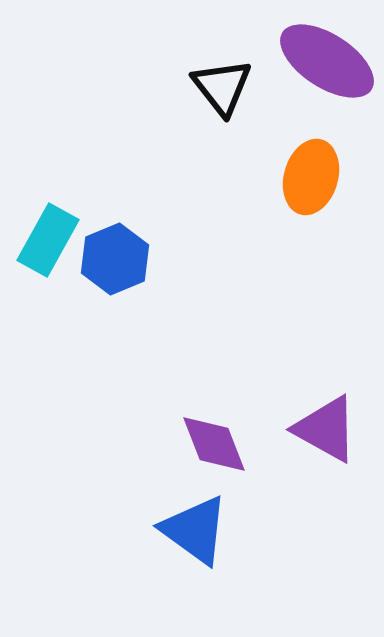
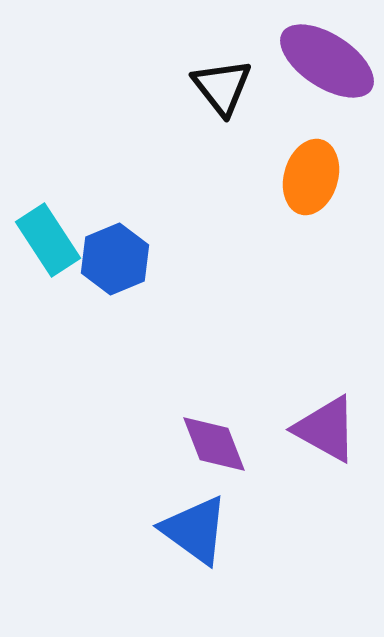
cyan rectangle: rotated 62 degrees counterclockwise
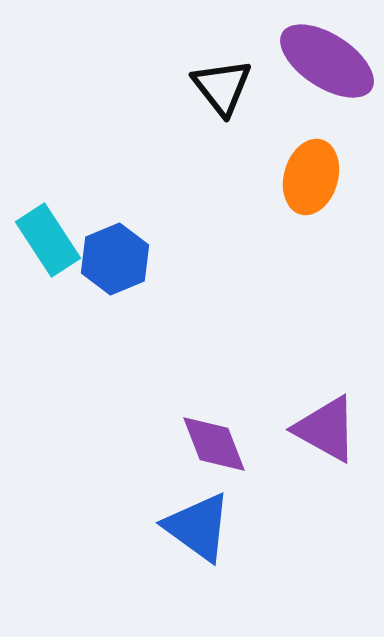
blue triangle: moved 3 px right, 3 px up
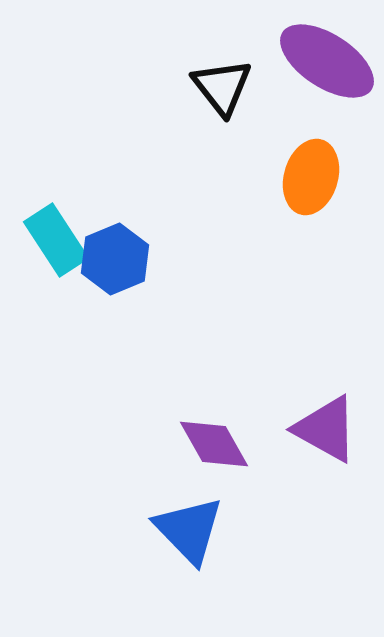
cyan rectangle: moved 8 px right
purple diamond: rotated 8 degrees counterclockwise
blue triangle: moved 9 px left, 3 px down; rotated 10 degrees clockwise
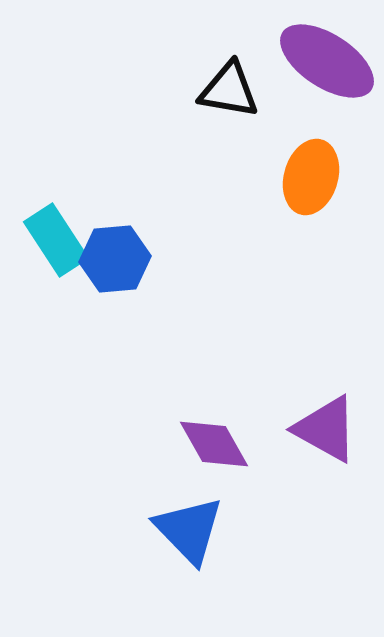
black triangle: moved 7 px right, 3 px down; rotated 42 degrees counterclockwise
blue hexagon: rotated 18 degrees clockwise
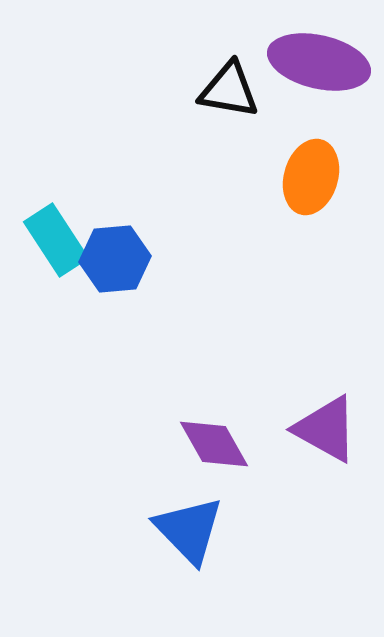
purple ellipse: moved 8 px left, 1 px down; rotated 20 degrees counterclockwise
